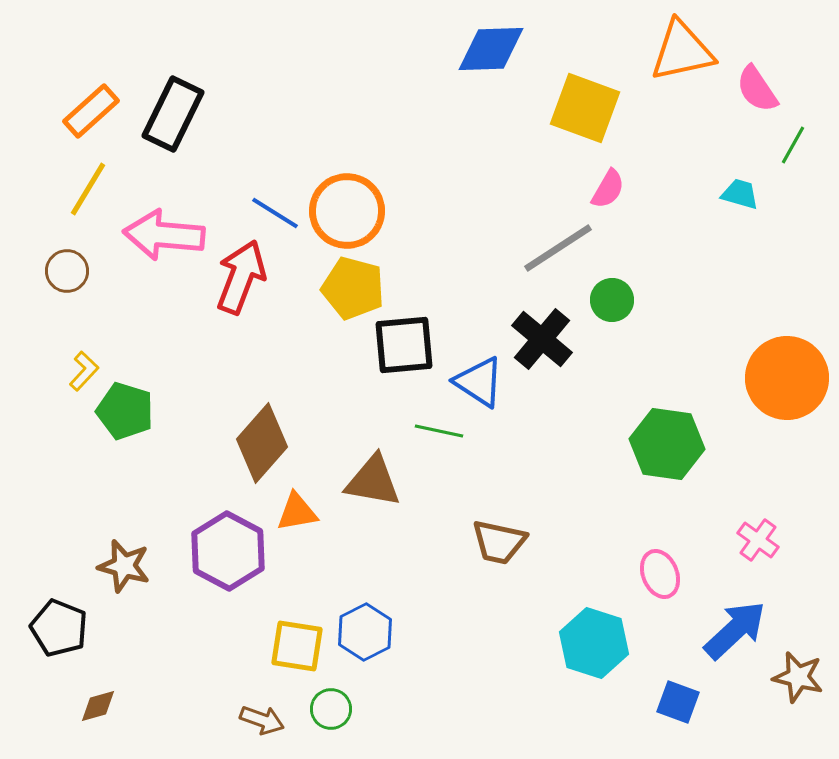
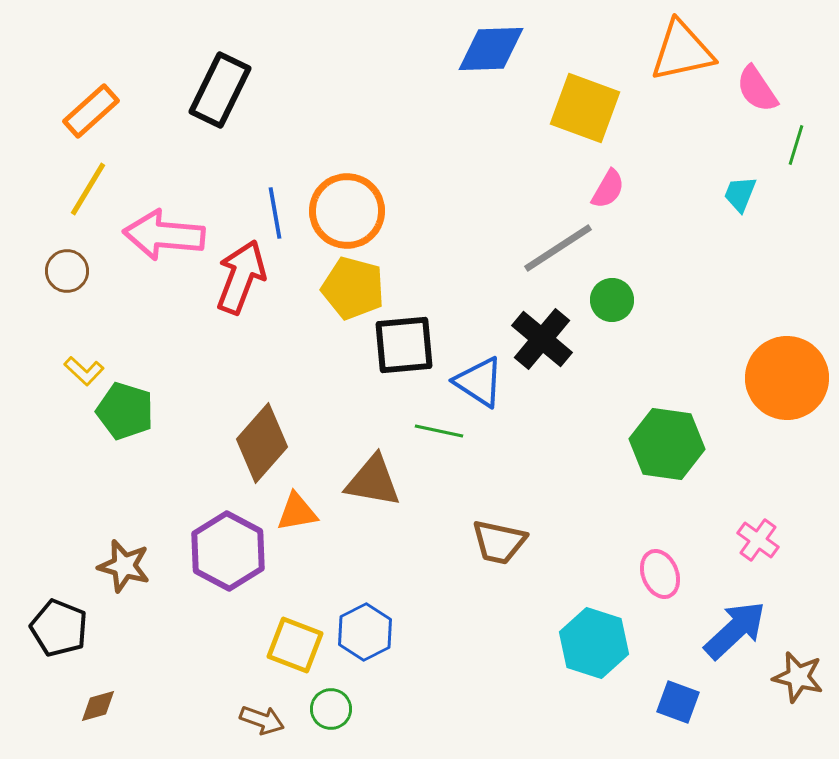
black rectangle at (173, 114): moved 47 px right, 24 px up
green line at (793, 145): moved 3 px right; rotated 12 degrees counterclockwise
cyan trapezoid at (740, 194): rotated 84 degrees counterclockwise
blue line at (275, 213): rotated 48 degrees clockwise
yellow L-shape at (84, 371): rotated 90 degrees clockwise
yellow square at (297, 646): moved 2 px left, 1 px up; rotated 12 degrees clockwise
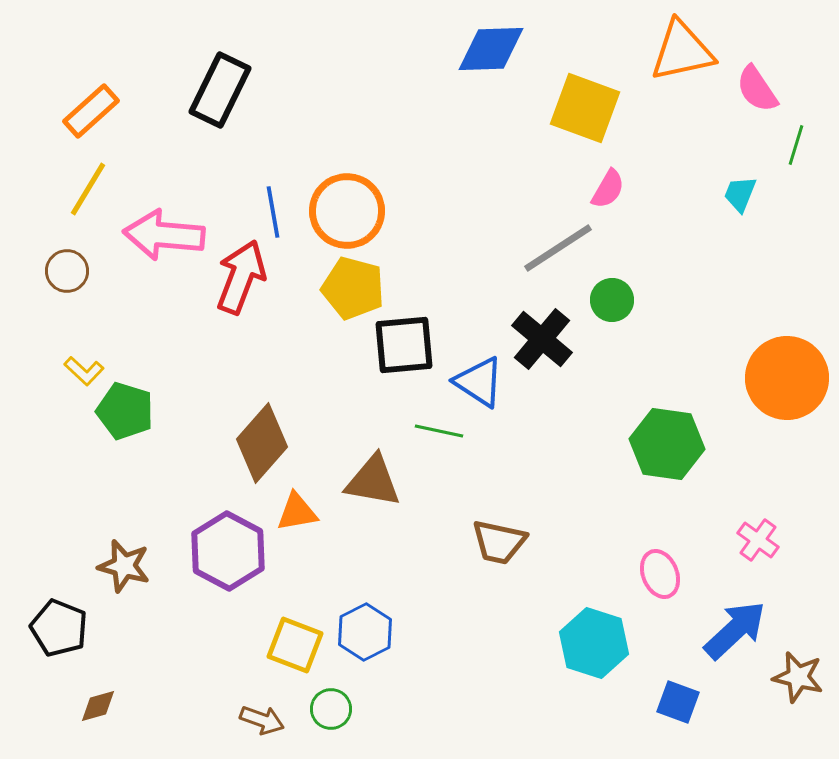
blue line at (275, 213): moved 2 px left, 1 px up
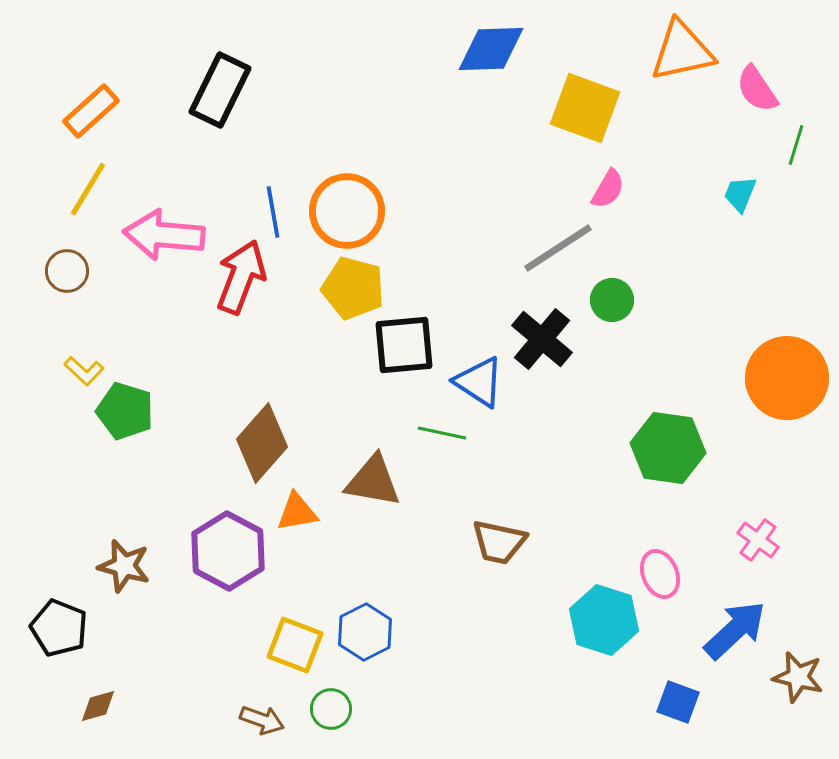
green line at (439, 431): moved 3 px right, 2 px down
green hexagon at (667, 444): moved 1 px right, 4 px down
cyan hexagon at (594, 643): moved 10 px right, 23 px up
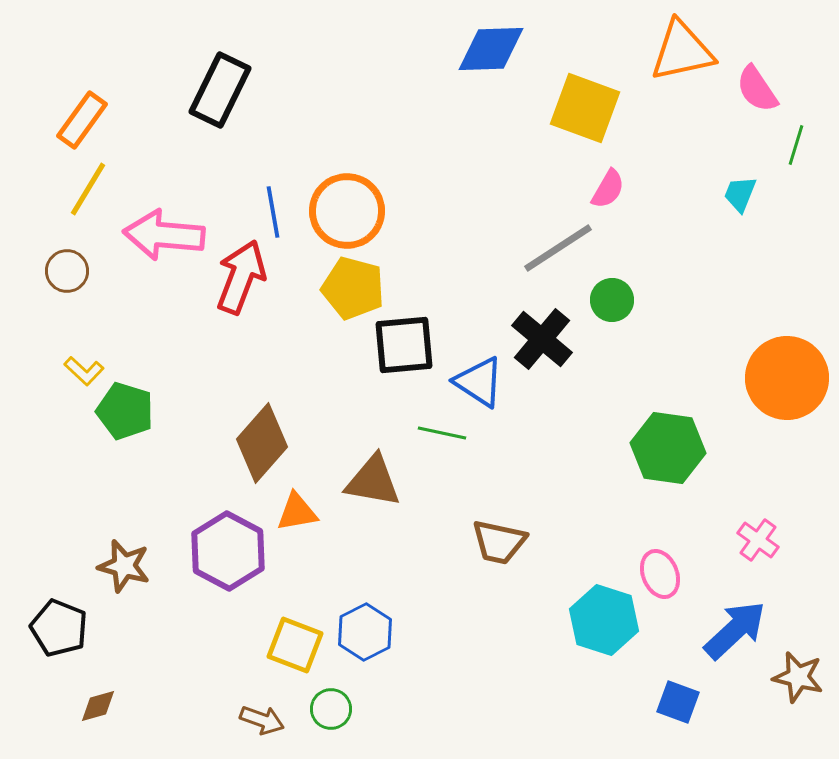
orange rectangle at (91, 111): moved 9 px left, 9 px down; rotated 12 degrees counterclockwise
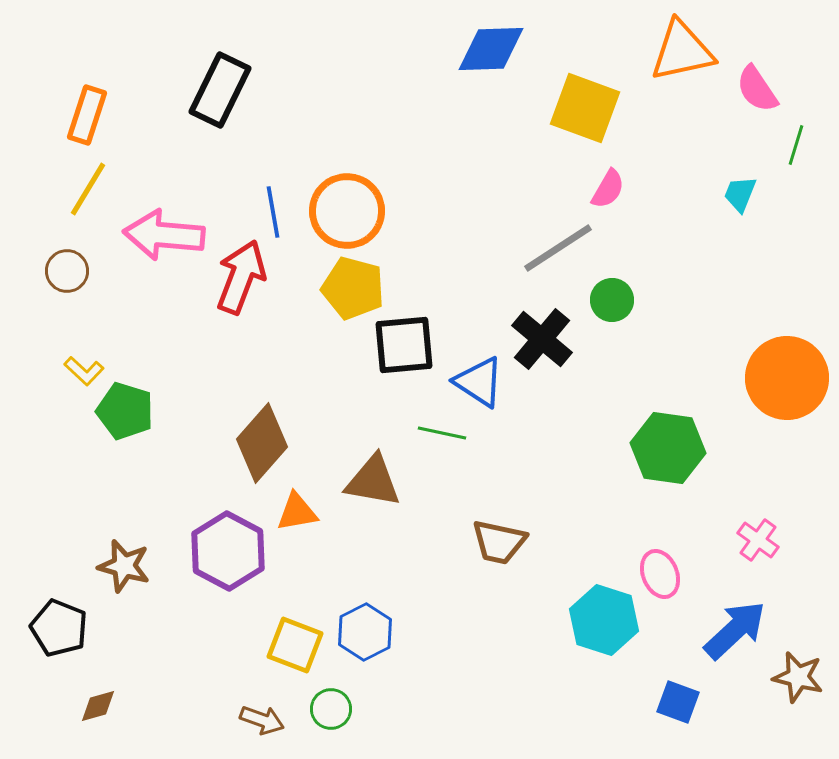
orange rectangle at (82, 120): moved 5 px right, 5 px up; rotated 18 degrees counterclockwise
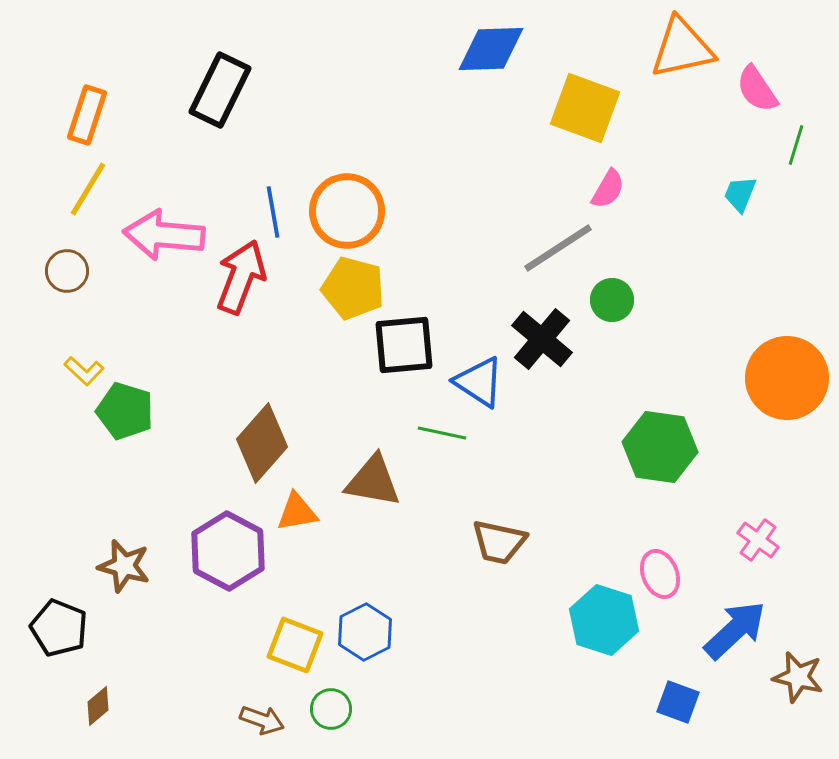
orange triangle at (682, 51): moved 3 px up
green hexagon at (668, 448): moved 8 px left, 1 px up
brown diamond at (98, 706): rotated 24 degrees counterclockwise
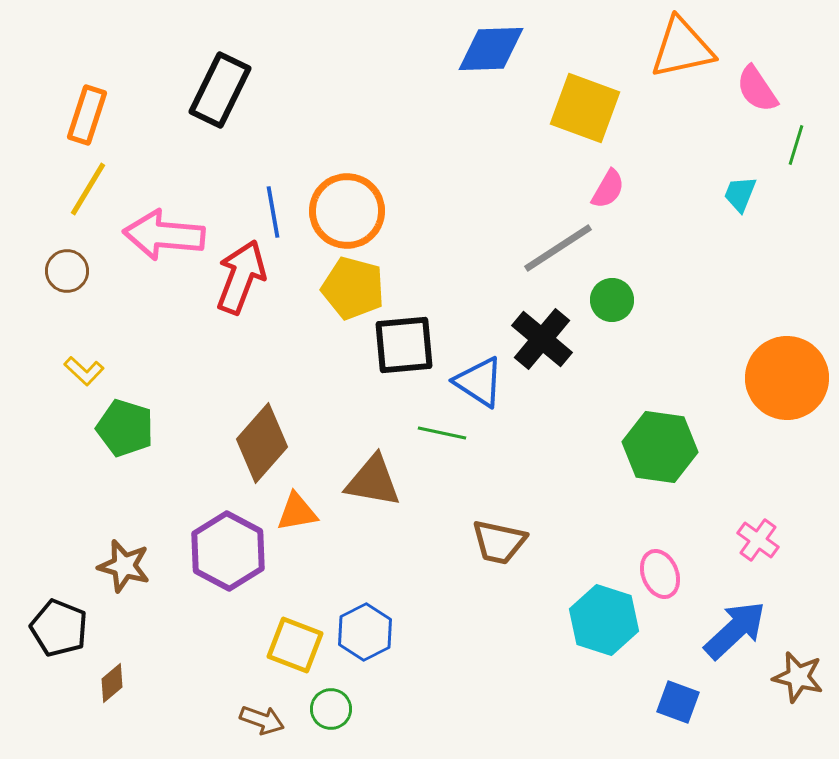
green pentagon at (125, 411): moved 17 px down
brown diamond at (98, 706): moved 14 px right, 23 px up
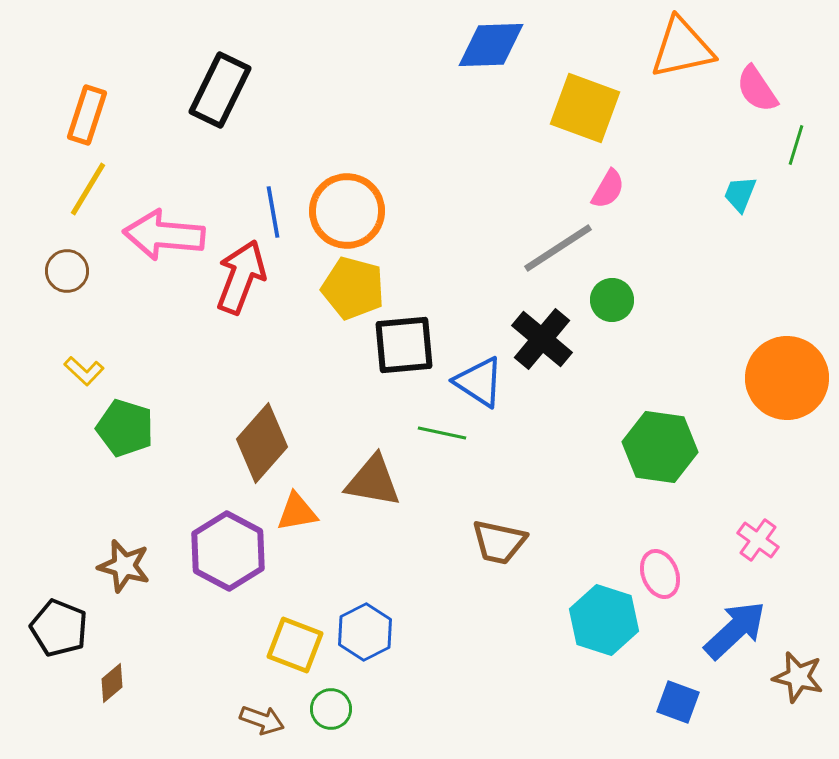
blue diamond at (491, 49): moved 4 px up
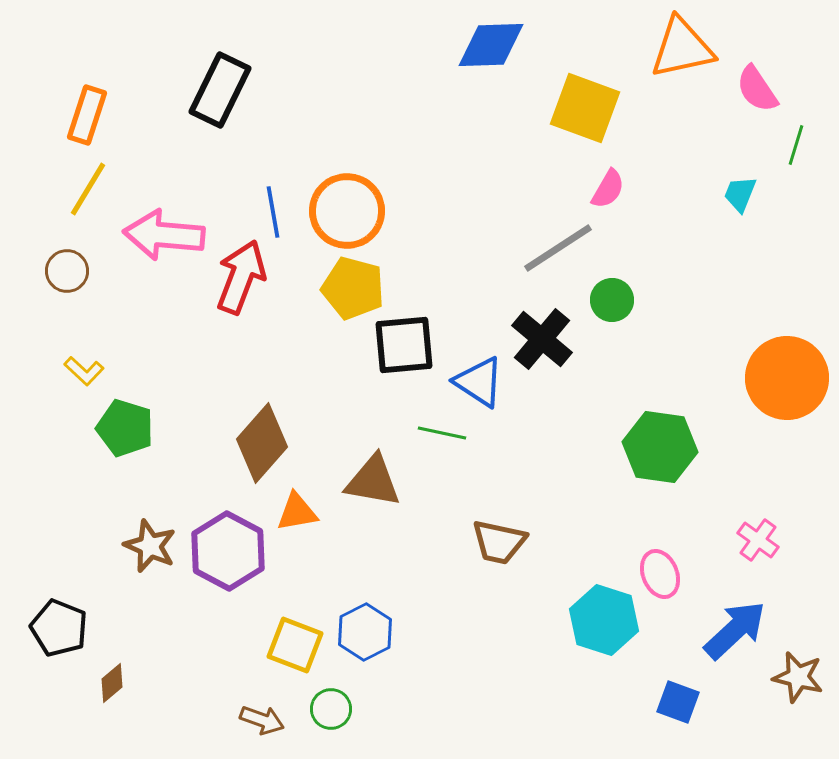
brown star at (124, 566): moved 26 px right, 20 px up; rotated 8 degrees clockwise
